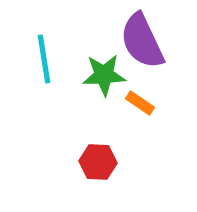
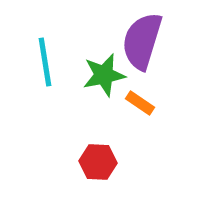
purple semicircle: rotated 42 degrees clockwise
cyan line: moved 1 px right, 3 px down
green star: rotated 9 degrees counterclockwise
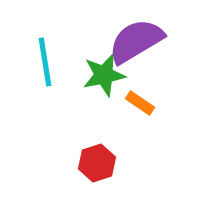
purple semicircle: moved 6 px left; rotated 42 degrees clockwise
red hexagon: moved 1 px left, 1 px down; rotated 21 degrees counterclockwise
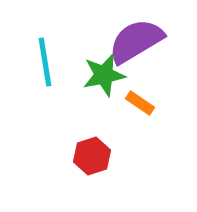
red hexagon: moved 5 px left, 7 px up
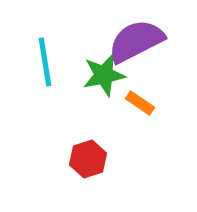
purple semicircle: rotated 4 degrees clockwise
red hexagon: moved 4 px left, 3 px down
